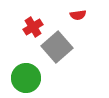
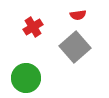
gray square: moved 18 px right
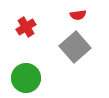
red cross: moved 7 px left
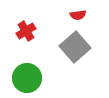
red cross: moved 4 px down
green circle: moved 1 px right
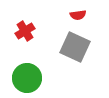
red cross: moved 1 px left
gray square: rotated 24 degrees counterclockwise
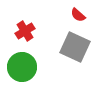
red semicircle: rotated 49 degrees clockwise
green circle: moved 5 px left, 11 px up
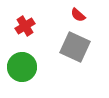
red cross: moved 5 px up
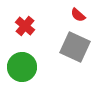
red cross: rotated 18 degrees counterclockwise
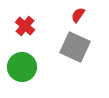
red semicircle: rotated 84 degrees clockwise
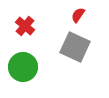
green circle: moved 1 px right
